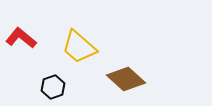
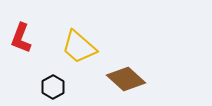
red L-shape: rotated 108 degrees counterclockwise
black hexagon: rotated 10 degrees counterclockwise
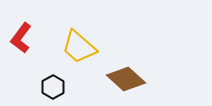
red L-shape: rotated 16 degrees clockwise
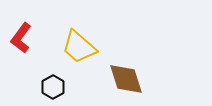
brown diamond: rotated 30 degrees clockwise
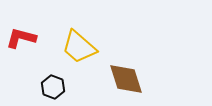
red L-shape: rotated 68 degrees clockwise
black hexagon: rotated 10 degrees counterclockwise
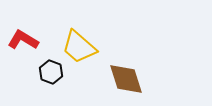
red L-shape: moved 2 px right, 2 px down; rotated 16 degrees clockwise
black hexagon: moved 2 px left, 15 px up
